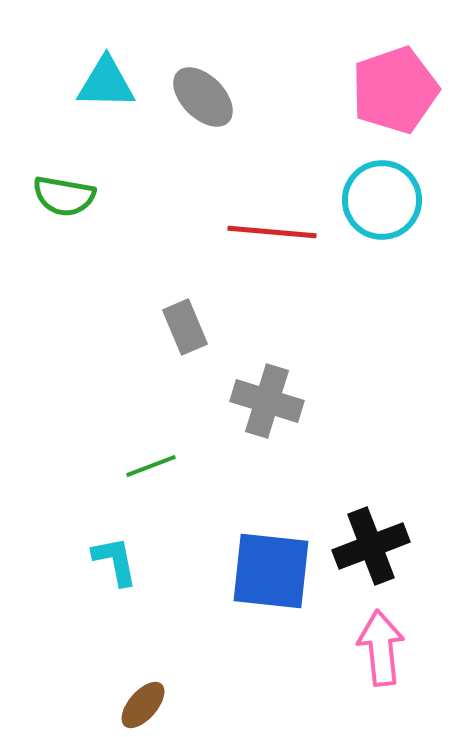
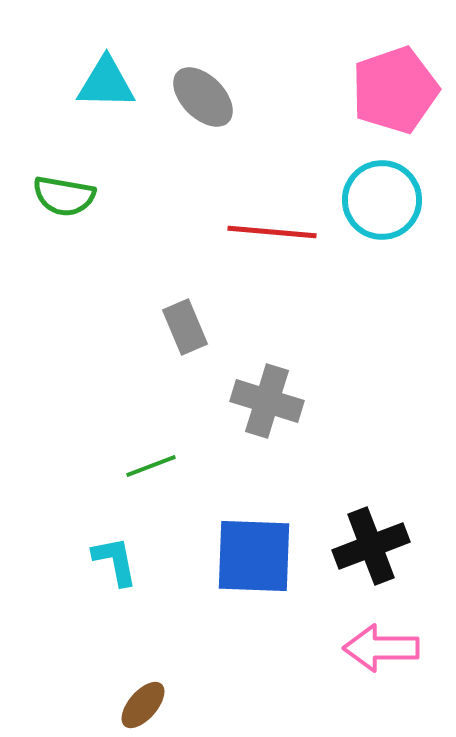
blue square: moved 17 px left, 15 px up; rotated 4 degrees counterclockwise
pink arrow: rotated 84 degrees counterclockwise
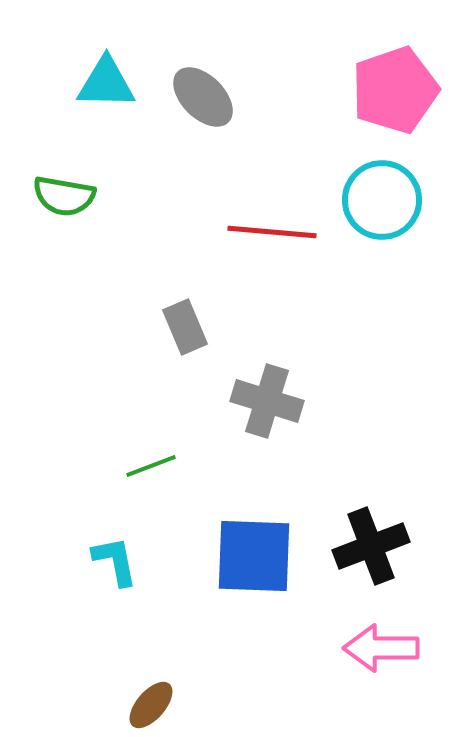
brown ellipse: moved 8 px right
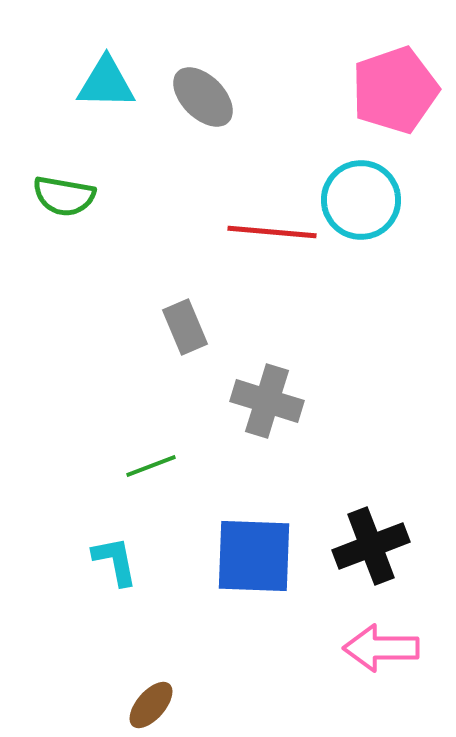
cyan circle: moved 21 px left
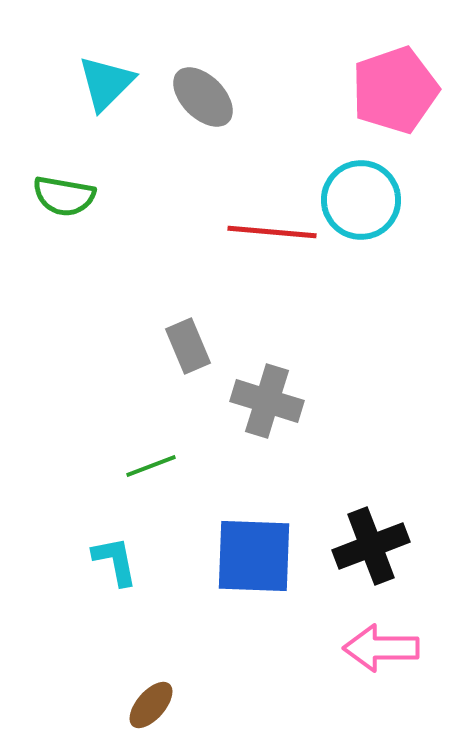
cyan triangle: rotated 46 degrees counterclockwise
gray rectangle: moved 3 px right, 19 px down
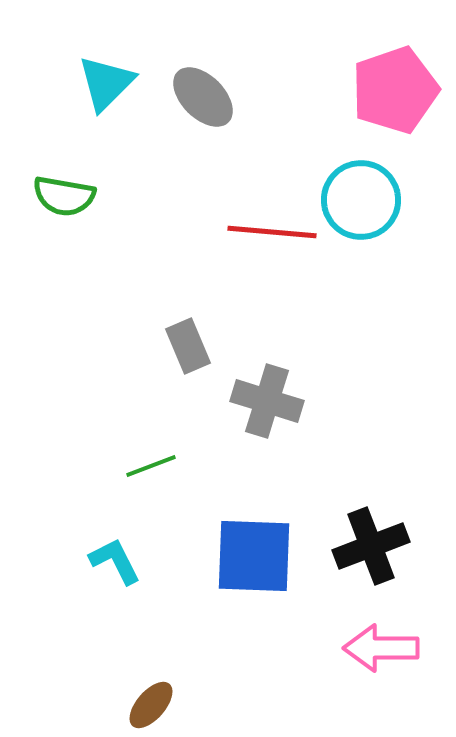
cyan L-shape: rotated 16 degrees counterclockwise
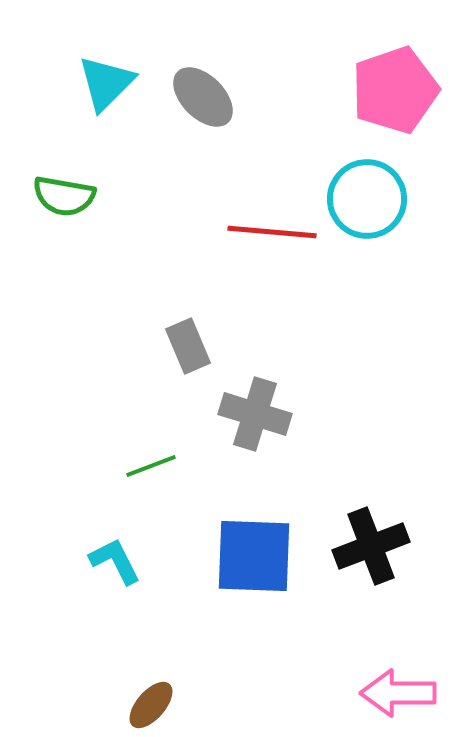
cyan circle: moved 6 px right, 1 px up
gray cross: moved 12 px left, 13 px down
pink arrow: moved 17 px right, 45 px down
